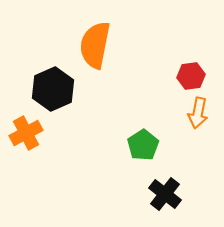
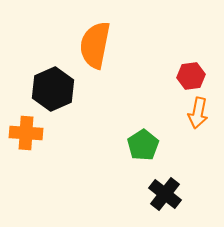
orange cross: rotated 32 degrees clockwise
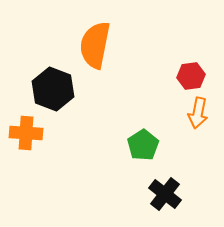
black hexagon: rotated 15 degrees counterclockwise
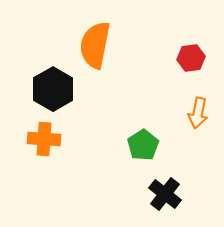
red hexagon: moved 18 px up
black hexagon: rotated 9 degrees clockwise
orange cross: moved 18 px right, 6 px down
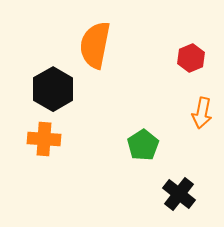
red hexagon: rotated 16 degrees counterclockwise
orange arrow: moved 4 px right
black cross: moved 14 px right
